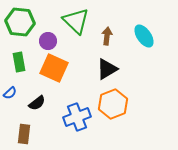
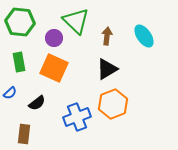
purple circle: moved 6 px right, 3 px up
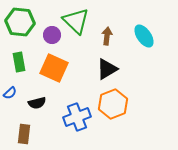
purple circle: moved 2 px left, 3 px up
black semicircle: rotated 24 degrees clockwise
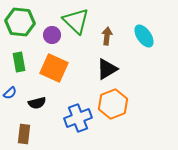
blue cross: moved 1 px right, 1 px down
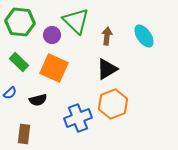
green rectangle: rotated 36 degrees counterclockwise
black semicircle: moved 1 px right, 3 px up
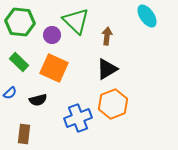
cyan ellipse: moved 3 px right, 20 px up
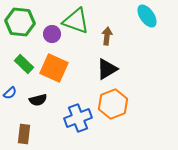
green triangle: rotated 24 degrees counterclockwise
purple circle: moved 1 px up
green rectangle: moved 5 px right, 2 px down
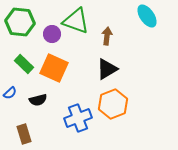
brown rectangle: rotated 24 degrees counterclockwise
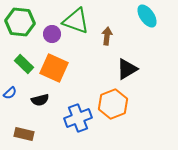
black triangle: moved 20 px right
black semicircle: moved 2 px right
brown rectangle: rotated 60 degrees counterclockwise
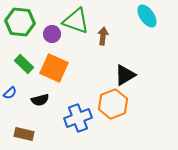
brown arrow: moved 4 px left
black triangle: moved 2 px left, 6 px down
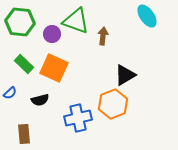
blue cross: rotated 8 degrees clockwise
brown rectangle: rotated 72 degrees clockwise
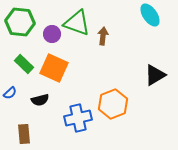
cyan ellipse: moved 3 px right, 1 px up
green triangle: moved 1 px right, 2 px down
black triangle: moved 30 px right
